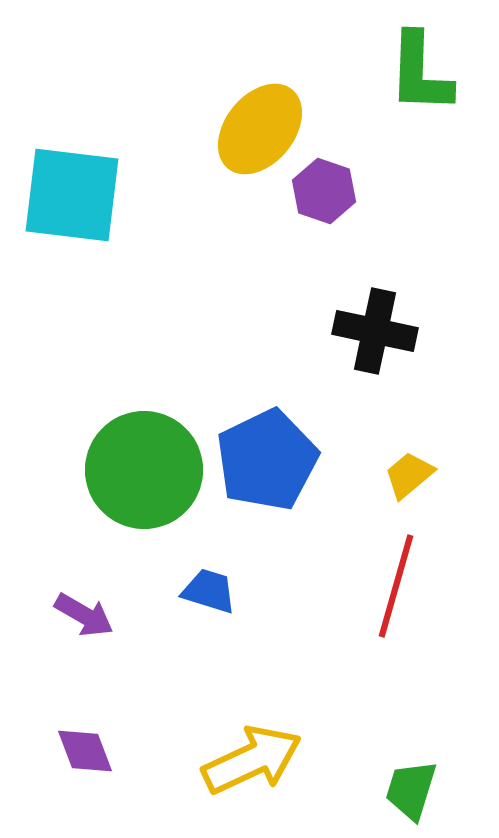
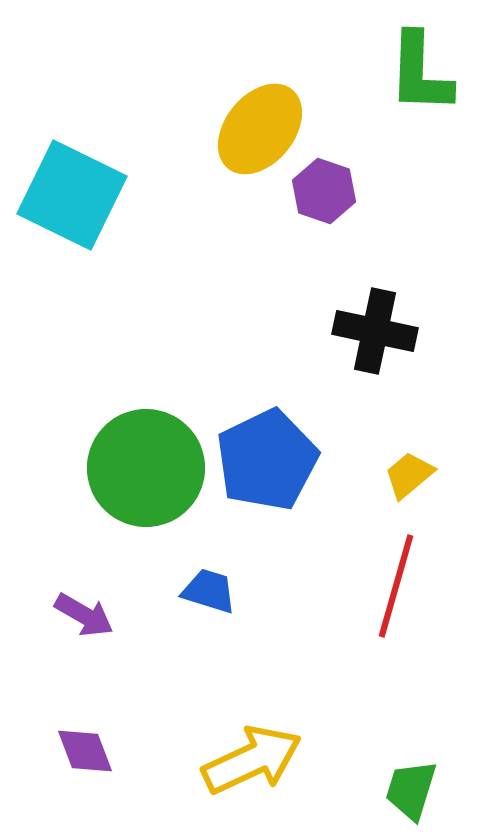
cyan square: rotated 19 degrees clockwise
green circle: moved 2 px right, 2 px up
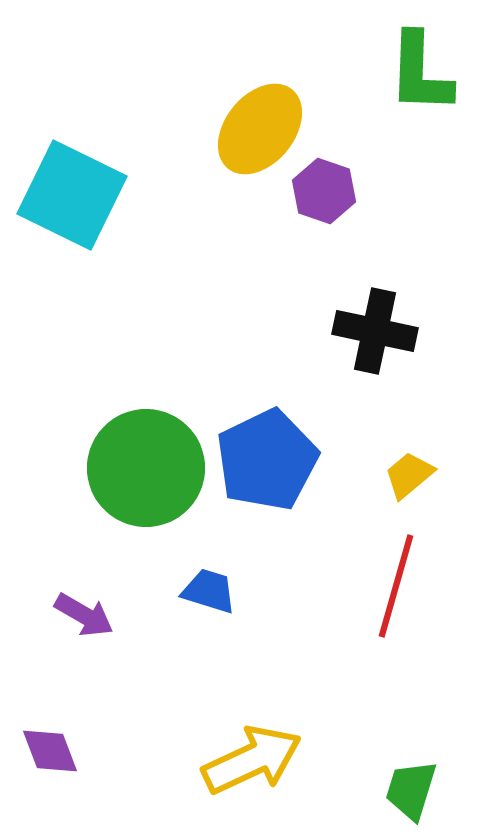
purple diamond: moved 35 px left
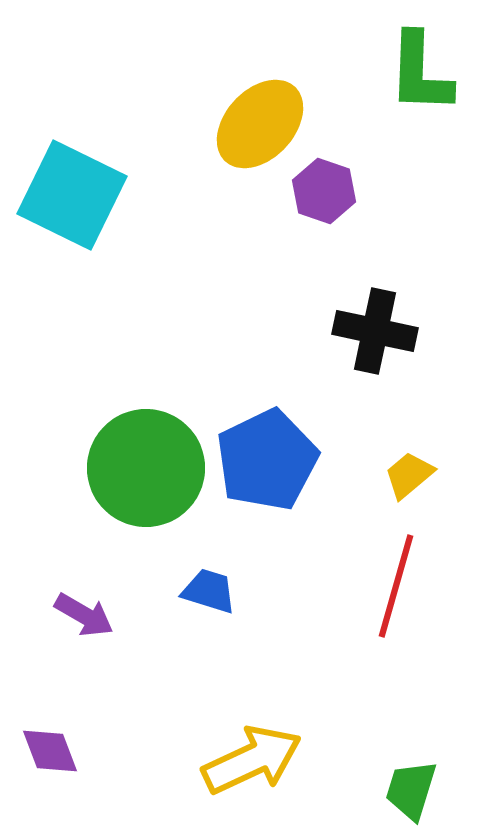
yellow ellipse: moved 5 px up; rotated 4 degrees clockwise
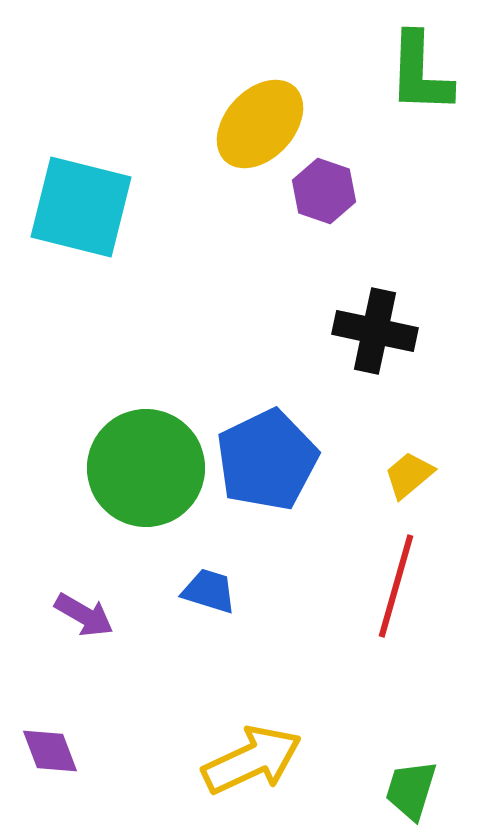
cyan square: moved 9 px right, 12 px down; rotated 12 degrees counterclockwise
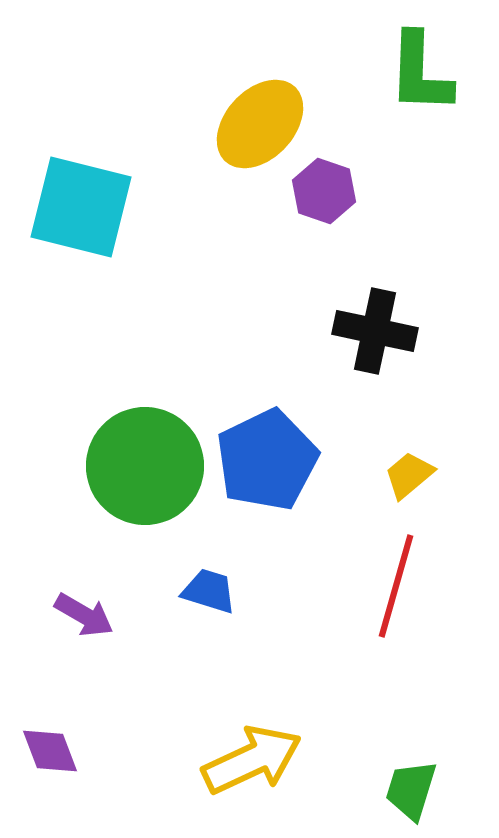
green circle: moved 1 px left, 2 px up
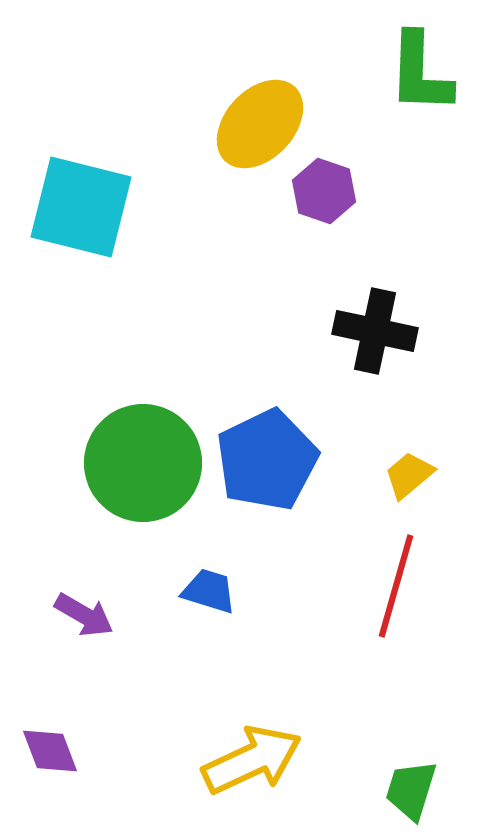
green circle: moved 2 px left, 3 px up
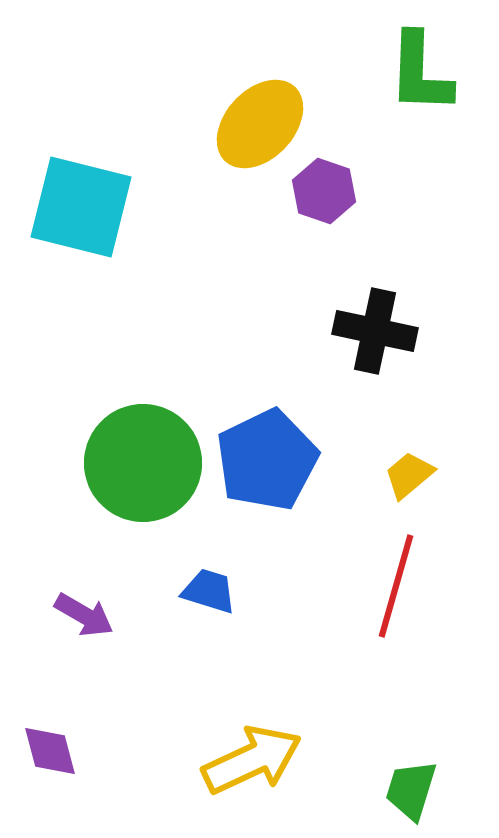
purple diamond: rotated 6 degrees clockwise
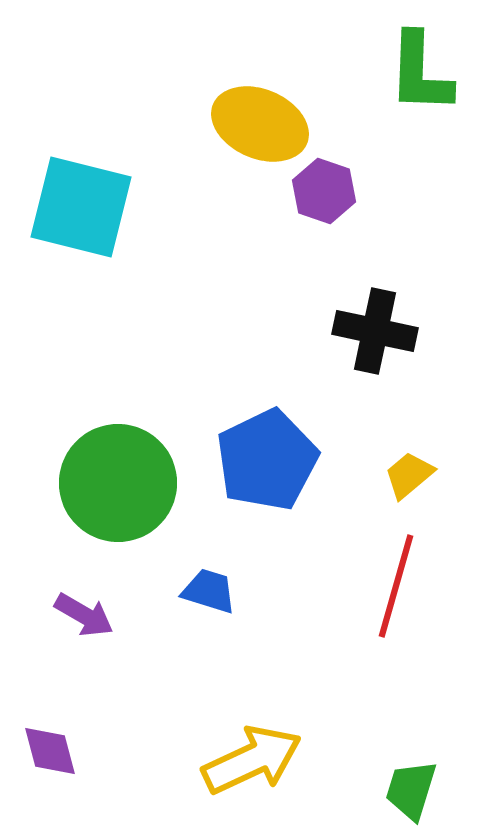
yellow ellipse: rotated 70 degrees clockwise
green circle: moved 25 px left, 20 px down
